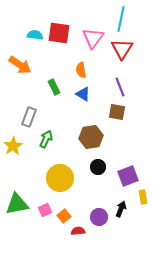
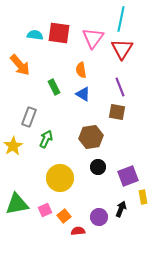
orange arrow: rotated 15 degrees clockwise
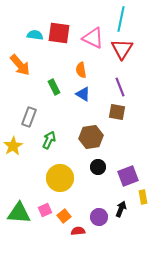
pink triangle: rotated 40 degrees counterclockwise
green arrow: moved 3 px right, 1 px down
green triangle: moved 2 px right, 9 px down; rotated 15 degrees clockwise
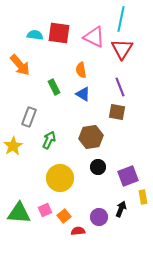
pink triangle: moved 1 px right, 1 px up
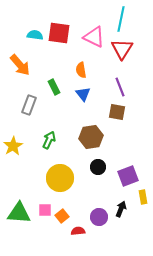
blue triangle: rotated 21 degrees clockwise
gray rectangle: moved 12 px up
pink square: rotated 24 degrees clockwise
orange square: moved 2 px left
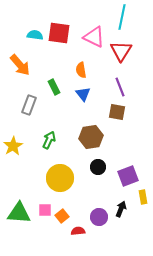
cyan line: moved 1 px right, 2 px up
red triangle: moved 1 px left, 2 px down
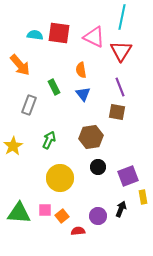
purple circle: moved 1 px left, 1 px up
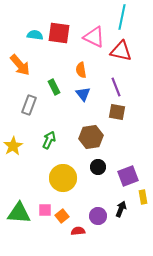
red triangle: rotated 50 degrees counterclockwise
purple line: moved 4 px left
yellow circle: moved 3 px right
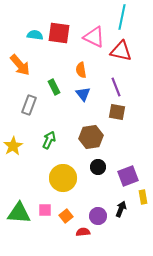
orange square: moved 4 px right
red semicircle: moved 5 px right, 1 px down
